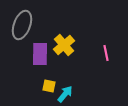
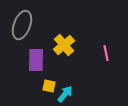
purple rectangle: moved 4 px left, 6 px down
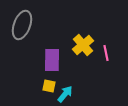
yellow cross: moved 19 px right
purple rectangle: moved 16 px right
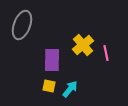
cyan arrow: moved 5 px right, 5 px up
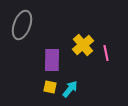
yellow square: moved 1 px right, 1 px down
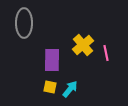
gray ellipse: moved 2 px right, 2 px up; rotated 20 degrees counterclockwise
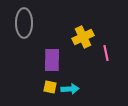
yellow cross: moved 8 px up; rotated 15 degrees clockwise
cyan arrow: rotated 48 degrees clockwise
